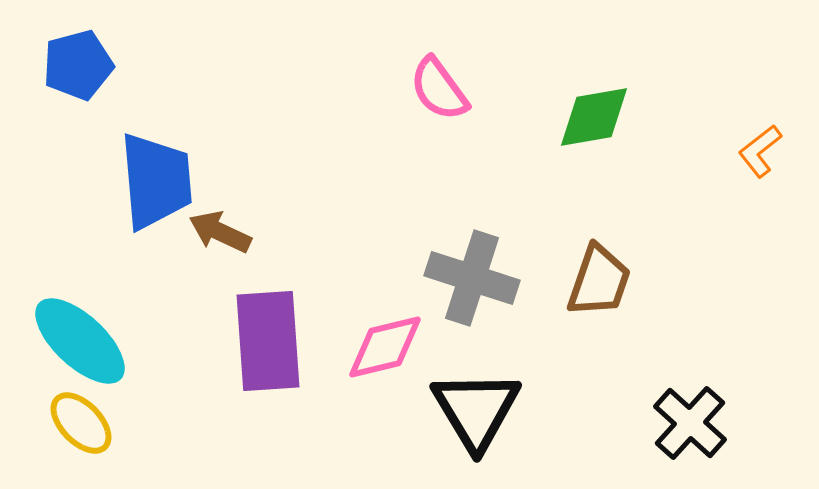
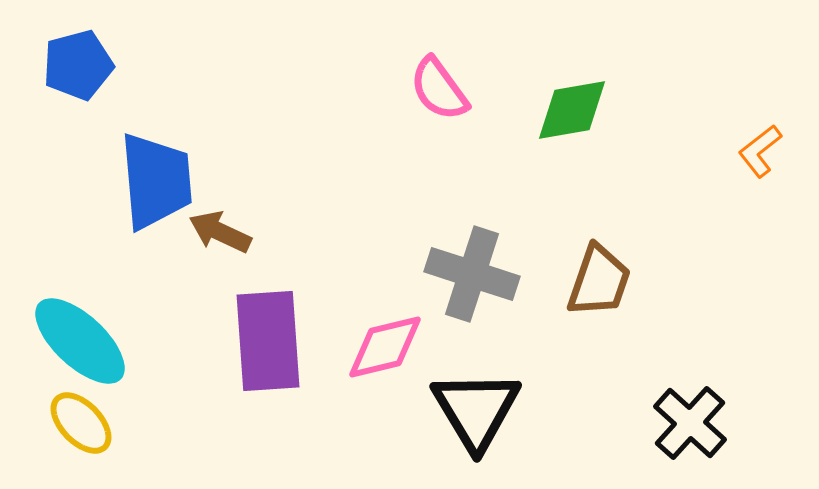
green diamond: moved 22 px left, 7 px up
gray cross: moved 4 px up
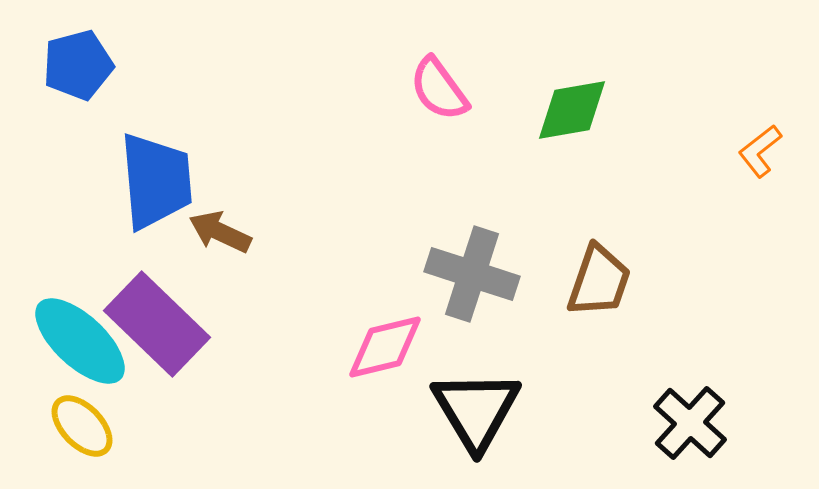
purple rectangle: moved 111 px left, 17 px up; rotated 42 degrees counterclockwise
yellow ellipse: moved 1 px right, 3 px down
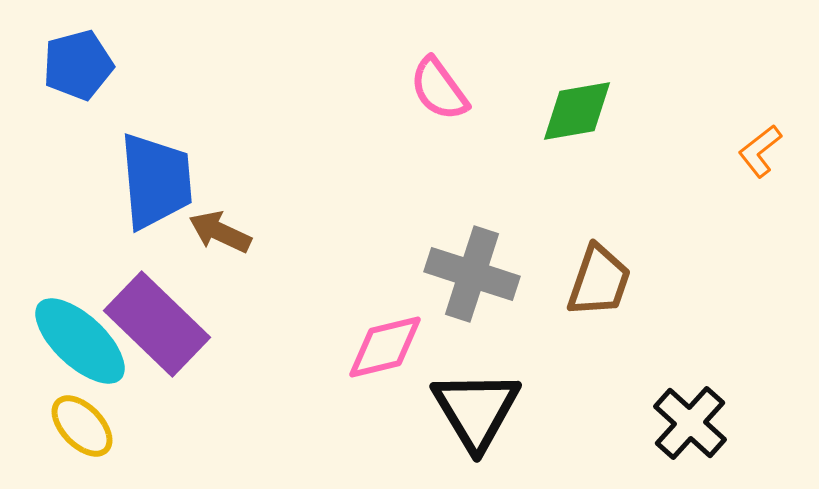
green diamond: moved 5 px right, 1 px down
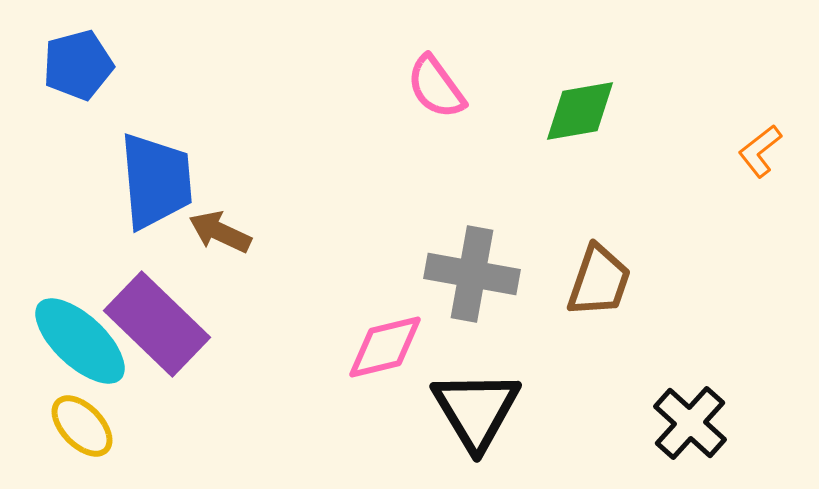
pink semicircle: moved 3 px left, 2 px up
green diamond: moved 3 px right
gray cross: rotated 8 degrees counterclockwise
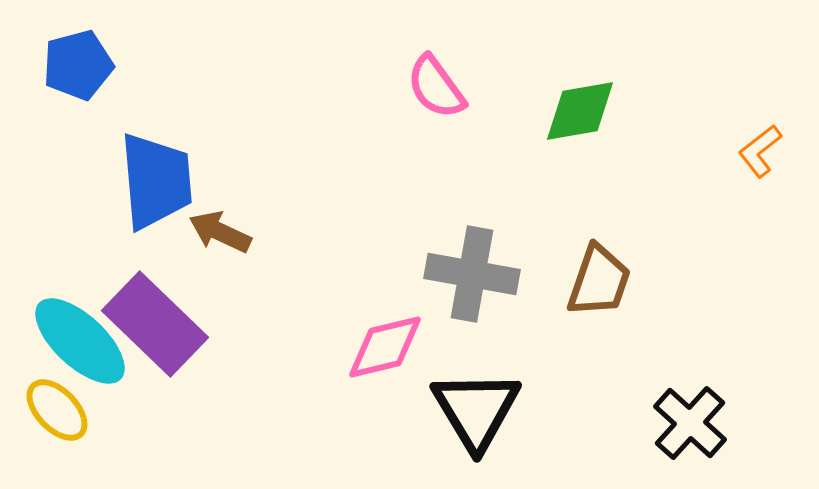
purple rectangle: moved 2 px left
yellow ellipse: moved 25 px left, 16 px up
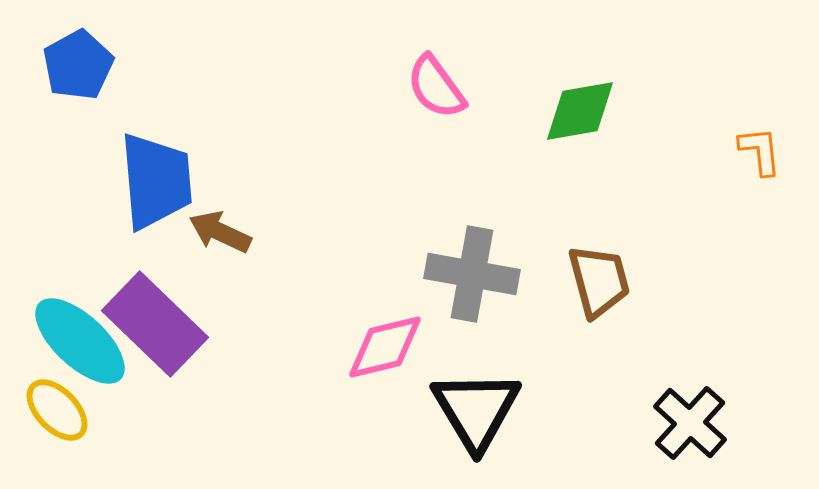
blue pentagon: rotated 14 degrees counterclockwise
orange L-shape: rotated 122 degrees clockwise
brown trapezoid: rotated 34 degrees counterclockwise
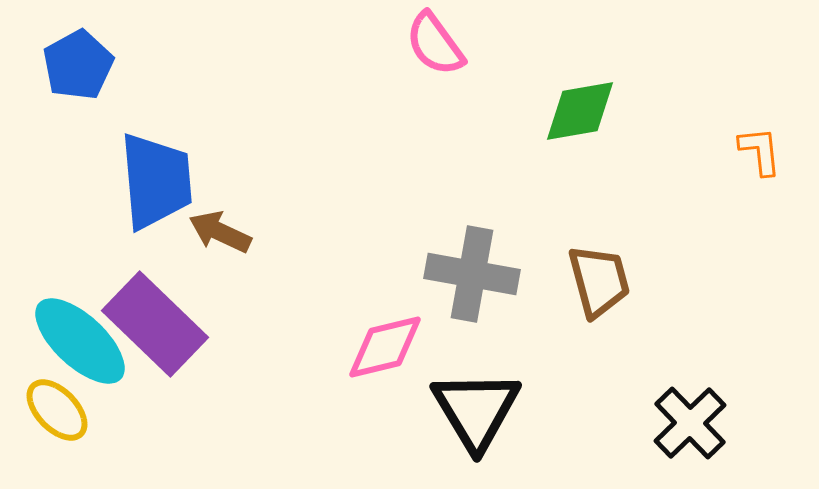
pink semicircle: moved 1 px left, 43 px up
black cross: rotated 4 degrees clockwise
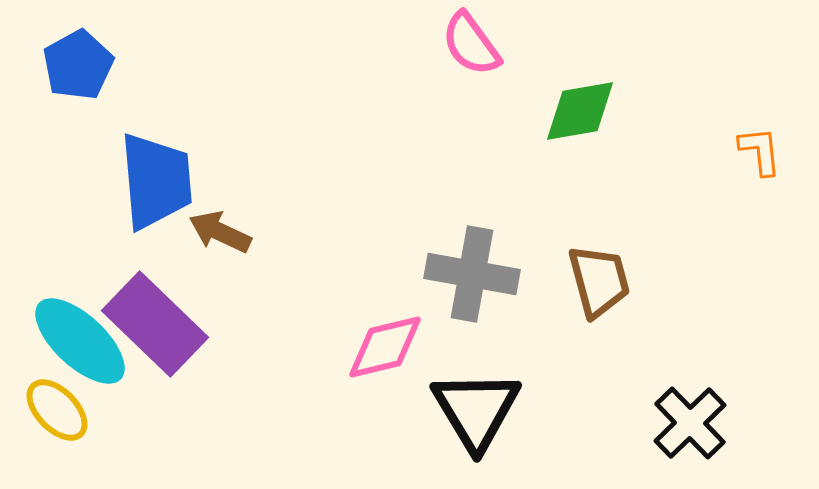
pink semicircle: moved 36 px right
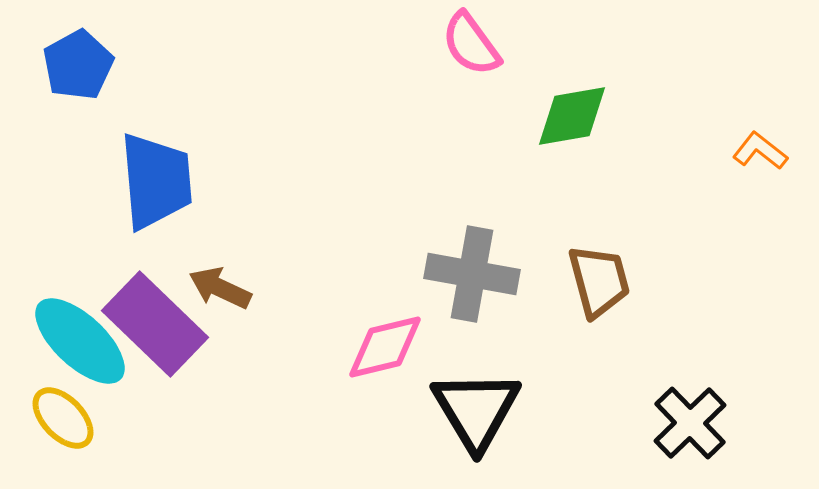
green diamond: moved 8 px left, 5 px down
orange L-shape: rotated 46 degrees counterclockwise
brown arrow: moved 56 px down
yellow ellipse: moved 6 px right, 8 px down
